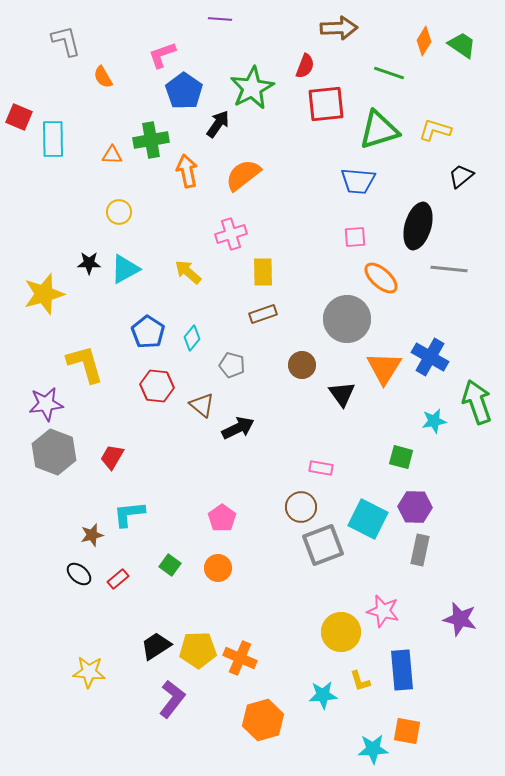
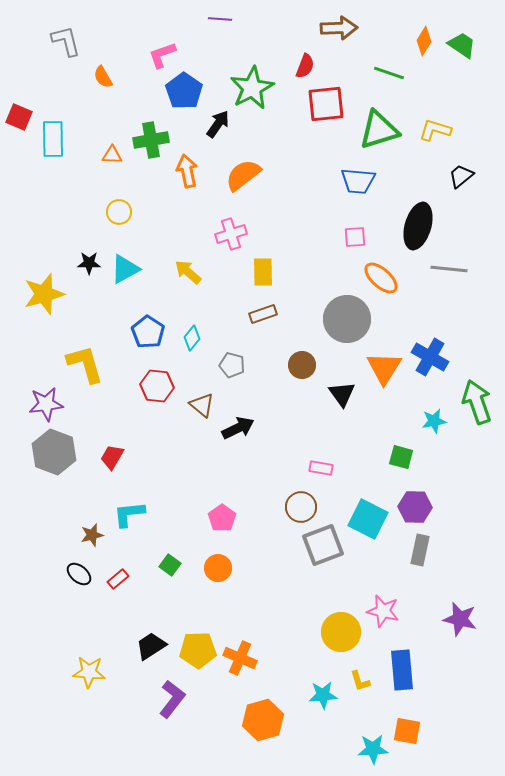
black trapezoid at (156, 646): moved 5 px left
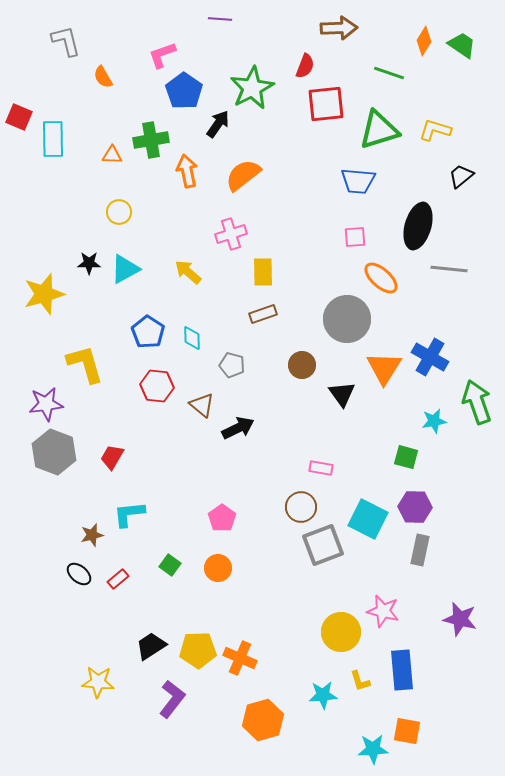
cyan diamond at (192, 338): rotated 40 degrees counterclockwise
green square at (401, 457): moved 5 px right
yellow star at (89, 672): moved 9 px right, 10 px down
